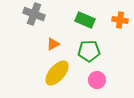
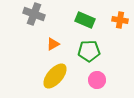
yellow ellipse: moved 2 px left, 3 px down
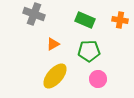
pink circle: moved 1 px right, 1 px up
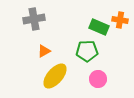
gray cross: moved 5 px down; rotated 30 degrees counterclockwise
green rectangle: moved 14 px right, 7 px down
orange triangle: moved 9 px left, 7 px down
green pentagon: moved 2 px left
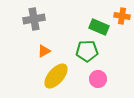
orange cross: moved 2 px right, 4 px up
yellow ellipse: moved 1 px right
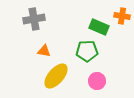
orange triangle: rotated 40 degrees clockwise
pink circle: moved 1 px left, 2 px down
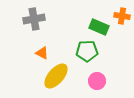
orange triangle: moved 2 px left, 2 px down; rotated 16 degrees clockwise
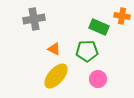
orange triangle: moved 12 px right, 4 px up
pink circle: moved 1 px right, 2 px up
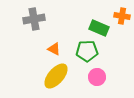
green rectangle: moved 1 px down
pink circle: moved 1 px left, 2 px up
